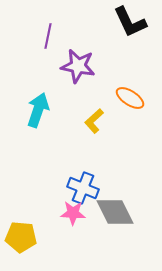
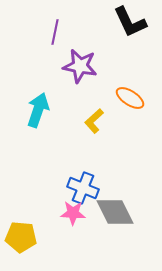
purple line: moved 7 px right, 4 px up
purple star: moved 2 px right
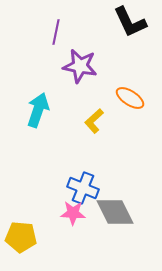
purple line: moved 1 px right
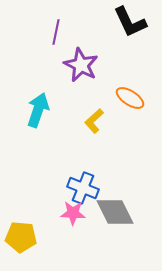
purple star: moved 1 px right, 1 px up; rotated 16 degrees clockwise
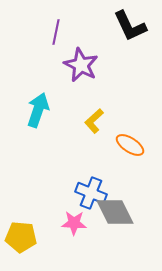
black L-shape: moved 4 px down
orange ellipse: moved 47 px down
blue cross: moved 8 px right, 5 px down
pink star: moved 1 px right, 10 px down
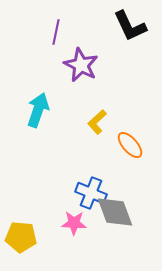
yellow L-shape: moved 3 px right, 1 px down
orange ellipse: rotated 16 degrees clockwise
gray diamond: rotated 6 degrees clockwise
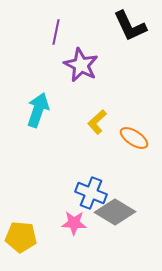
orange ellipse: moved 4 px right, 7 px up; rotated 16 degrees counterclockwise
gray diamond: rotated 39 degrees counterclockwise
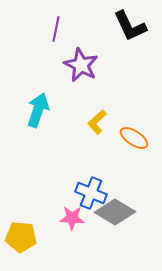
purple line: moved 3 px up
pink star: moved 2 px left, 5 px up
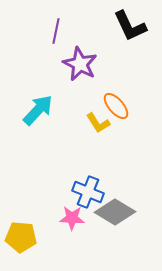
purple line: moved 2 px down
purple star: moved 1 px left, 1 px up
cyan arrow: rotated 24 degrees clockwise
yellow L-shape: moved 1 px right, 1 px down; rotated 80 degrees counterclockwise
orange ellipse: moved 18 px left, 32 px up; rotated 16 degrees clockwise
blue cross: moved 3 px left, 1 px up
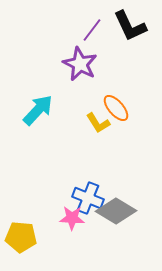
purple line: moved 36 px right, 1 px up; rotated 25 degrees clockwise
orange ellipse: moved 2 px down
blue cross: moved 6 px down
gray diamond: moved 1 px right, 1 px up
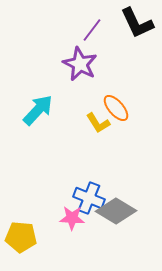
black L-shape: moved 7 px right, 3 px up
blue cross: moved 1 px right
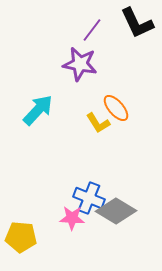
purple star: rotated 16 degrees counterclockwise
